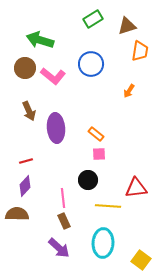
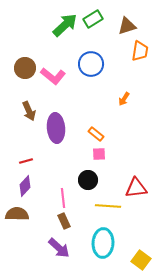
green arrow: moved 25 px right, 15 px up; rotated 120 degrees clockwise
orange arrow: moved 5 px left, 8 px down
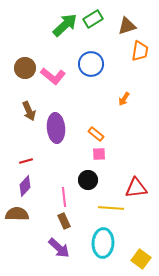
pink line: moved 1 px right, 1 px up
yellow line: moved 3 px right, 2 px down
yellow square: moved 1 px up
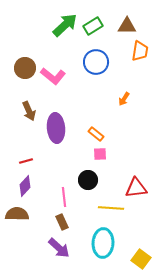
green rectangle: moved 7 px down
brown triangle: rotated 18 degrees clockwise
blue circle: moved 5 px right, 2 px up
pink square: moved 1 px right
brown rectangle: moved 2 px left, 1 px down
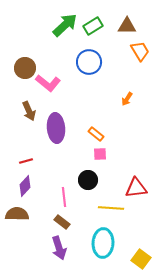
orange trapezoid: rotated 40 degrees counterclockwise
blue circle: moved 7 px left
pink L-shape: moved 5 px left, 7 px down
orange arrow: moved 3 px right
brown rectangle: rotated 28 degrees counterclockwise
purple arrow: rotated 30 degrees clockwise
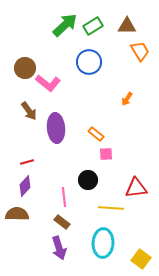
brown arrow: rotated 12 degrees counterclockwise
pink square: moved 6 px right
red line: moved 1 px right, 1 px down
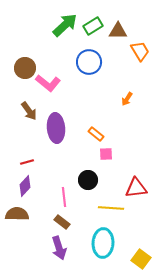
brown triangle: moved 9 px left, 5 px down
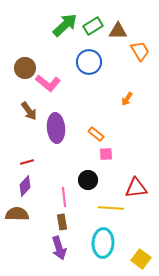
brown rectangle: rotated 42 degrees clockwise
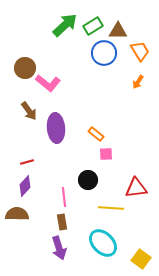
blue circle: moved 15 px right, 9 px up
orange arrow: moved 11 px right, 17 px up
cyan ellipse: rotated 48 degrees counterclockwise
